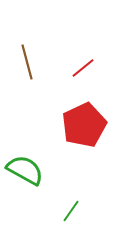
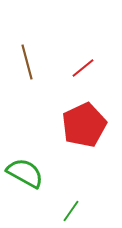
green semicircle: moved 3 px down
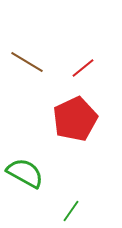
brown line: rotated 44 degrees counterclockwise
red pentagon: moved 9 px left, 6 px up
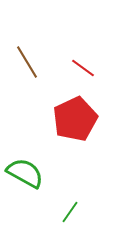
brown line: rotated 28 degrees clockwise
red line: rotated 75 degrees clockwise
green line: moved 1 px left, 1 px down
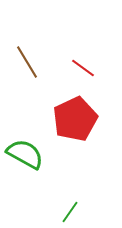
green semicircle: moved 19 px up
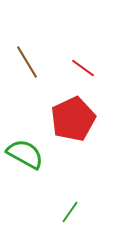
red pentagon: moved 2 px left
